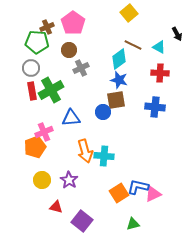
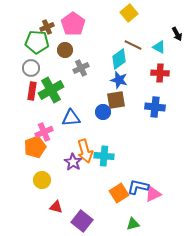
pink pentagon: moved 1 px down
brown circle: moved 4 px left
red rectangle: rotated 18 degrees clockwise
purple star: moved 4 px right, 18 px up
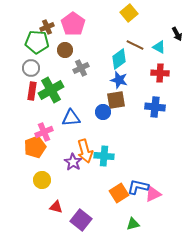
brown line: moved 2 px right
purple square: moved 1 px left, 1 px up
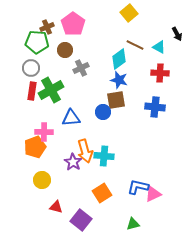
pink cross: rotated 24 degrees clockwise
orange square: moved 17 px left
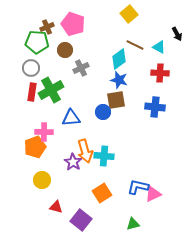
yellow square: moved 1 px down
pink pentagon: rotated 15 degrees counterclockwise
red rectangle: moved 1 px down
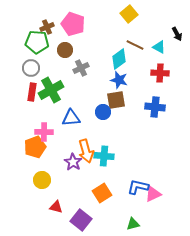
orange arrow: moved 1 px right
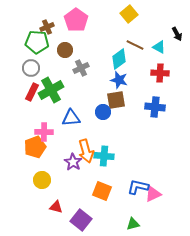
pink pentagon: moved 3 px right, 4 px up; rotated 15 degrees clockwise
red rectangle: rotated 18 degrees clockwise
orange square: moved 2 px up; rotated 36 degrees counterclockwise
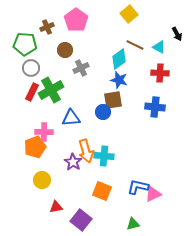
green pentagon: moved 12 px left, 2 px down
brown square: moved 3 px left
red triangle: rotated 24 degrees counterclockwise
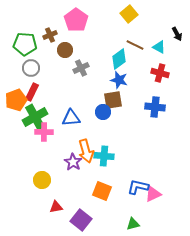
brown cross: moved 3 px right, 8 px down
red cross: rotated 12 degrees clockwise
green cross: moved 16 px left, 27 px down
orange pentagon: moved 19 px left, 47 px up
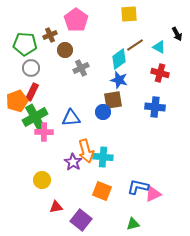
yellow square: rotated 36 degrees clockwise
brown line: rotated 60 degrees counterclockwise
orange pentagon: moved 1 px right, 1 px down
cyan cross: moved 1 px left, 1 px down
